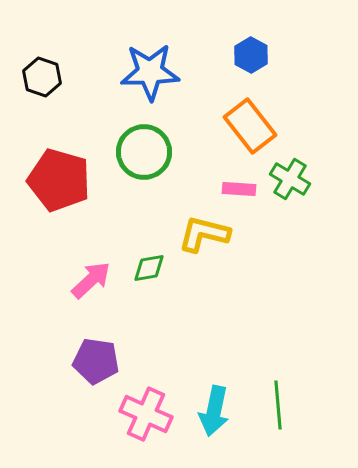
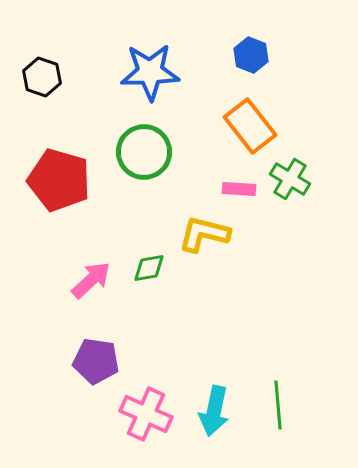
blue hexagon: rotated 8 degrees counterclockwise
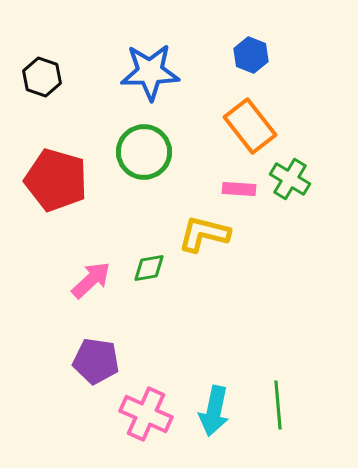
red pentagon: moved 3 px left
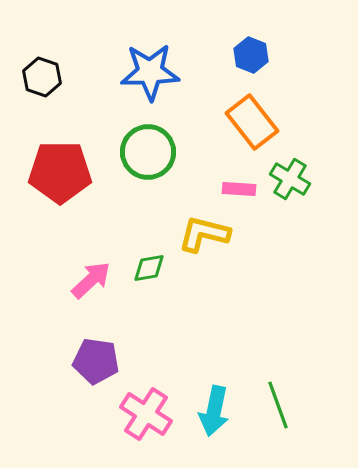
orange rectangle: moved 2 px right, 4 px up
green circle: moved 4 px right
red pentagon: moved 4 px right, 8 px up; rotated 16 degrees counterclockwise
green line: rotated 15 degrees counterclockwise
pink cross: rotated 9 degrees clockwise
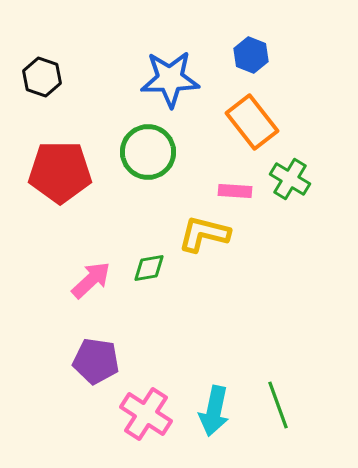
blue star: moved 20 px right, 7 px down
pink rectangle: moved 4 px left, 2 px down
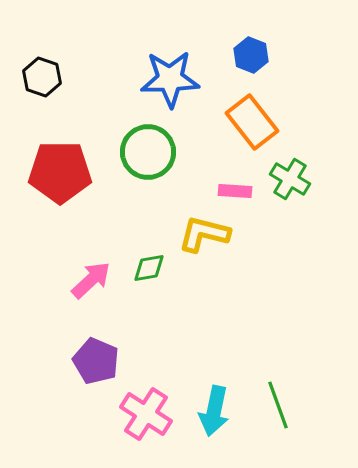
purple pentagon: rotated 15 degrees clockwise
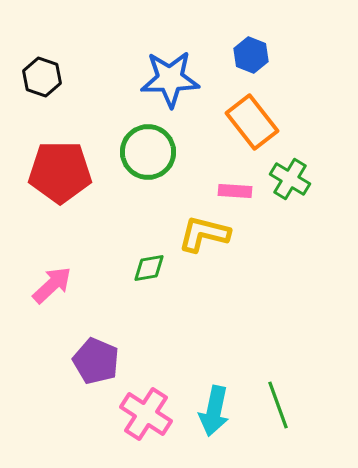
pink arrow: moved 39 px left, 5 px down
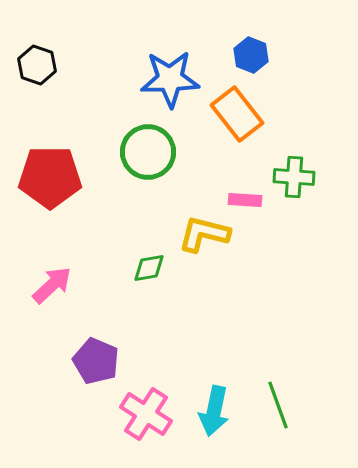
black hexagon: moved 5 px left, 12 px up
orange rectangle: moved 15 px left, 8 px up
red pentagon: moved 10 px left, 5 px down
green cross: moved 4 px right, 2 px up; rotated 27 degrees counterclockwise
pink rectangle: moved 10 px right, 9 px down
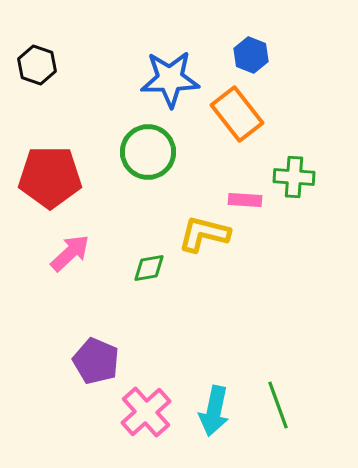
pink arrow: moved 18 px right, 32 px up
pink cross: moved 2 px up; rotated 15 degrees clockwise
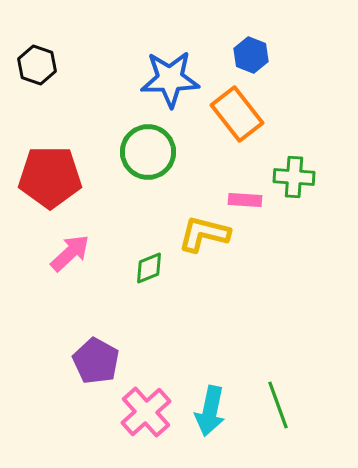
green diamond: rotated 12 degrees counterclockwise
purple pentagon: rotated 6 degrees clockwise
cyan arrow: moved 4 px left
